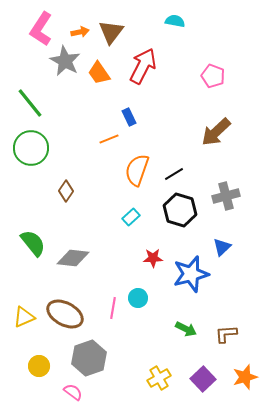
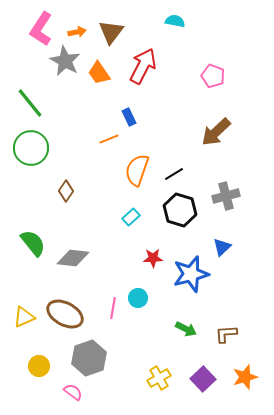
orange arrow: moved 3 px left
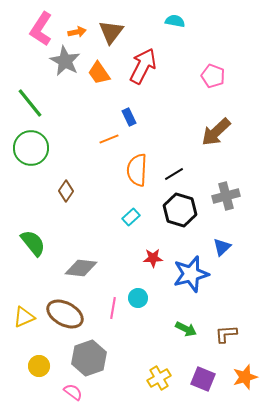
orange semicircle: rotated 16 degrees counterclockwise
gray diamond: moved 8 px right, 10 px down
purple square: rotated 25 degrees counterclockwise
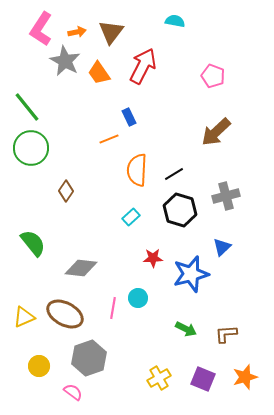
green line: moved 3 px left, 4 px down
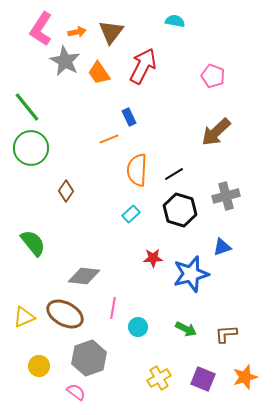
cyan rectangle: moved 3 px up
blue triangle: rotated 24 degrees clockwise
gray diamond: moved 3 px right, 8 px down
cyan circle: moved 29 px down
pink semicircle: moved 3 px right
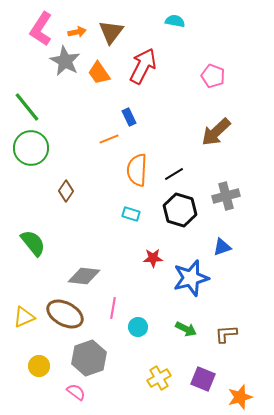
cyan rectangle: rotated 60 degrees clockwise
blue star: moved 4 px down
orange star: moved 5 px left, 20 px down
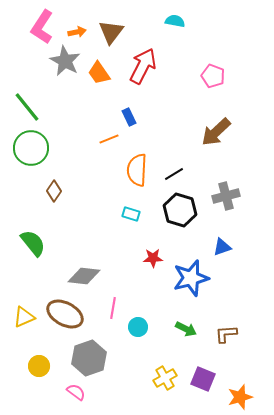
pink L-shape: moved 1 px right, 2 px up
brown diamond: moved 12 px left
yellow cross: moved 6 px right
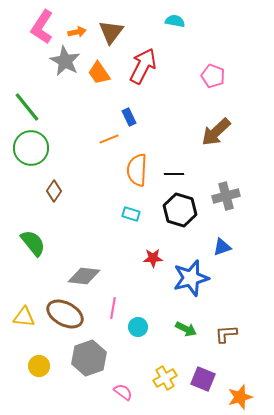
black line: rotated 30 degrees clockwise
yellow triangle: rotated 30 degrees clockwise
pink semicircle: moved 47 px right
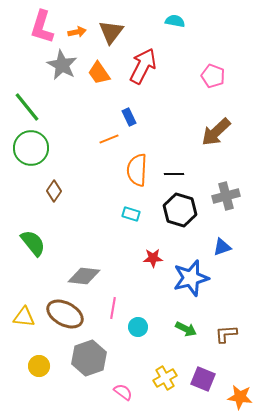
pink L-shape: rotated 16 degrees counterclockwise
gray star: moved 3 px left, 4 px down
orange star: rotated 25 degrees clockwise
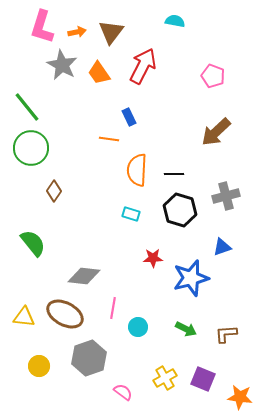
orange line: rotated 30 degrees clockwise
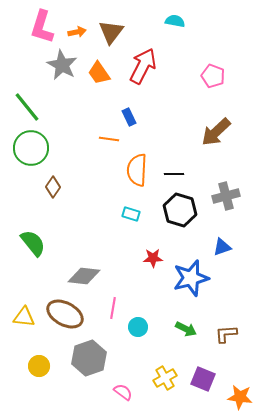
brown diamond: moved 1 px left, 4 px up
